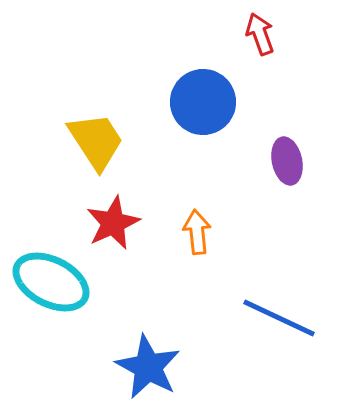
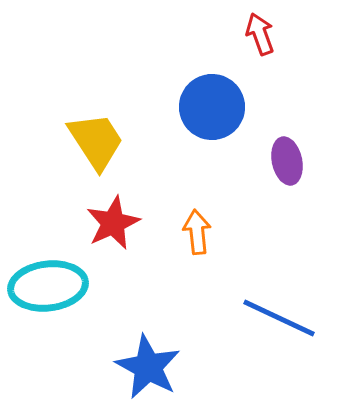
blue circle: moved 9 px right, 5 px down
cyan ellipse: moved 3 px left, 4 px down; rotated 34 degrees counterclockwise
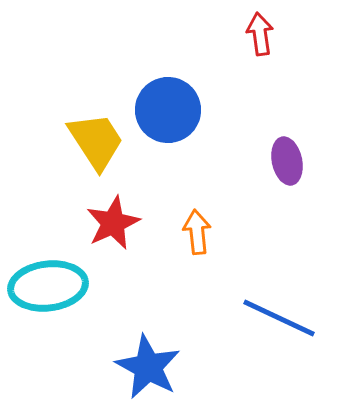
red arrow: rotated 12 degrees clockwise
blue circle: moved 44 px left, 3 px down
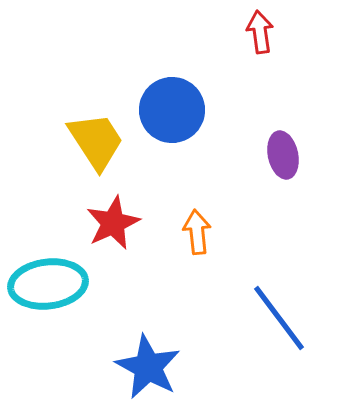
red arrow: moved 2 px up
blue circle: moved 4 px right
purple ellipse: moved 4 px left, 6 px up
cyan ellipse: moved 2 px up
blue line: rotated 28 degrees clockwise
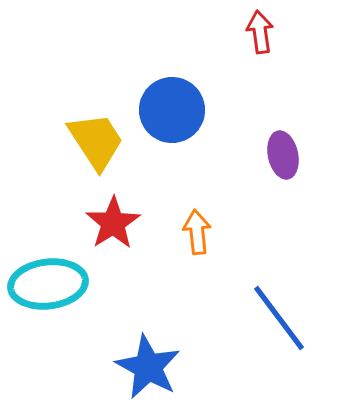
red star: rotated 8 degrees counterclockwise
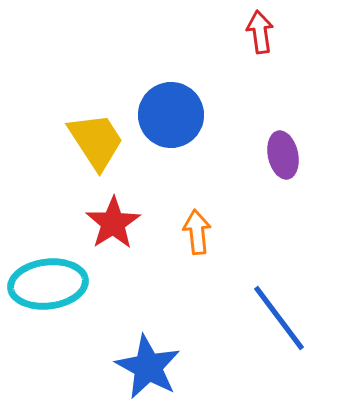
blue circle: moved 1 px left, 5 px down
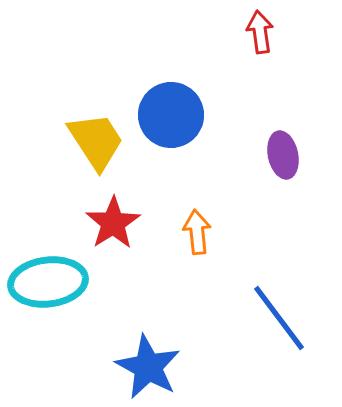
cyan ellipse: moved 2 px up
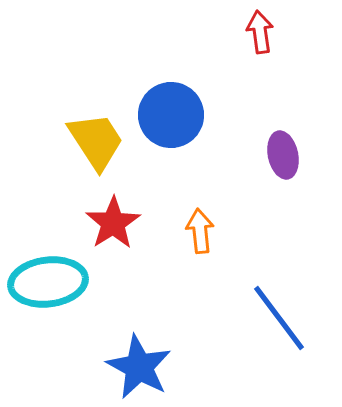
orange arrow: moved 3 px right, 1 px up
blue star: moved 9 px left
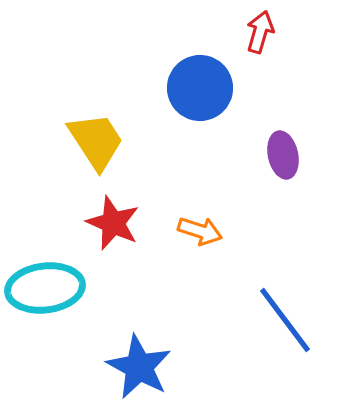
red arrow: rotated 24 degrees clockwise
blue circle: moved 29 px right, 27 px up
red star: rotated 16 degrees counterclockwise
orange arrow: rotated 114 degrees clockwise
cyan ellipse: moved 3 px left, 6 px down
blue line: moved 6 px right, 2 px down
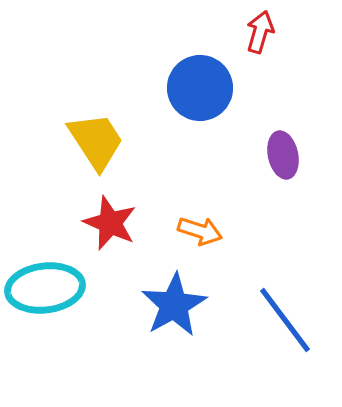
red star: moved 3 px left
blue star: moved 35 px right, 62 px up; rotated 14 degrees clockwise
